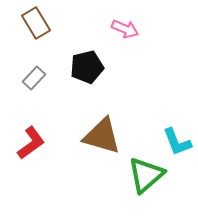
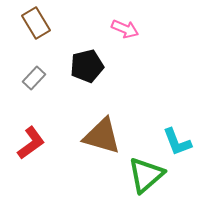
black pentagon: moved 1 px up
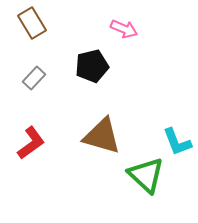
brown rectangle: moved 4 px left
pink arrow: moved 1 px left
black pentagon: moved 5 px right
green triangle: rotated 36 degrees counterclockwise
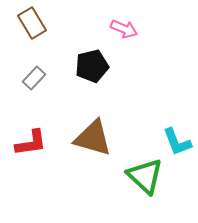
brown triangle: moved 9 px left, 2 px down
red L-shape: rotated 28 degrees clockwise
green triangle: moved 1 px left, 1 px down
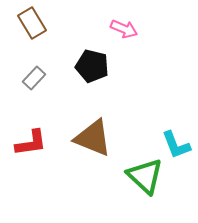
black pentagon: rotated 28 degrees clockwise
brown triangle: rotated 6 degrees clockwise
cyan L-shape: moved 1 px left, 3 px down
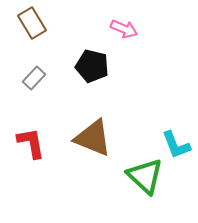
red L-shape: rotated 92 degrees counterclockwise
